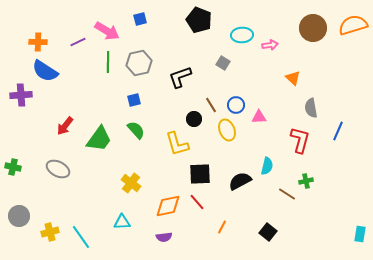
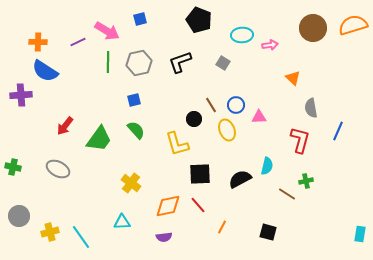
black L-shape at (180, 77): moved 15 px up
black semicircle at (240, 181): moved 2 px up
red line at (197, 202): moved 1 px right, 3 px down
black square at (268, 232): rotated 24 degrees counterclockwise
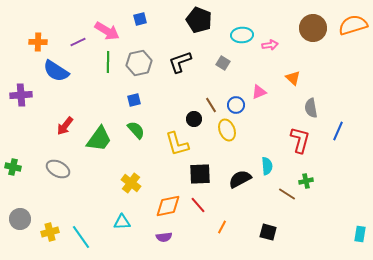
blue semicircle at (45, 71): moved 11 px right
pink triangle at (259, 117): moved 25 px up; rotated 21 degrees counterclockwise
cyan semicircle at (267, 166): rotated 18 degrees counterclockwise
gray circle at (19, 216): moved 1 px right, 3 px down
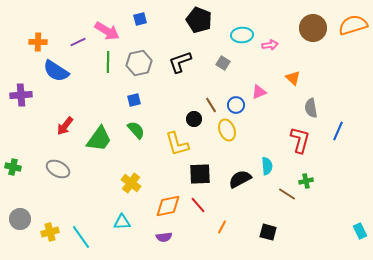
cyan rectangle at (360, 234): moved 3 px up; rotated 35 degrees counterclockwise
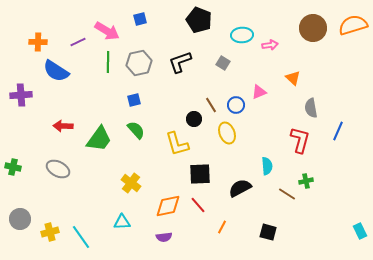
red arrow at (65, 126): moved 2 px left; rotated 54 degrees clockwise
yellow ellipse at (227, 130): moved 3 px down
black semicircle at (240, 179): moved 9 px down
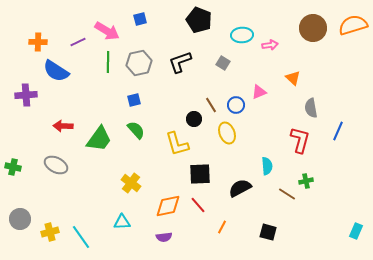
purple cross at (21, 95): moved 5 px right
gray ellipse at (58, 169): moved 2 px left, 4 px up
cyan rectangle at (360, 231): moved 4 px left; rotated 49 degrees clockwise
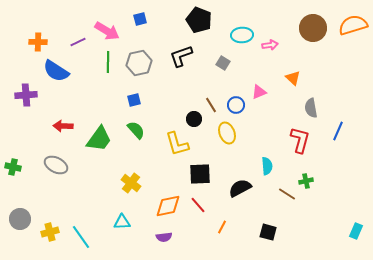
black L-shape at (180, 62): moved 1 px right, 6 px up
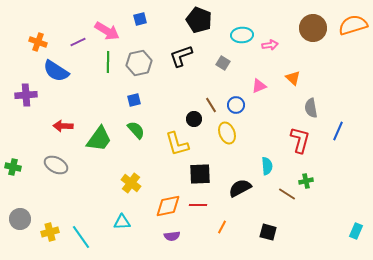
orange cross at (38, 42): rotated 18 degrees clockwise
pink triangle at (259, 92): moved 6 px up
red line at (198, 205): rotated 48 degrees counterclockwise
purple semicircle at (164, 237): moved 8 px right, 1 px up
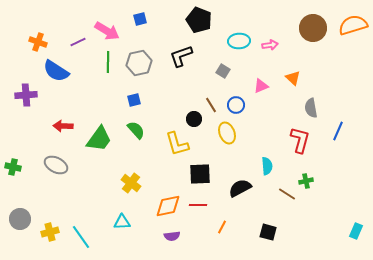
cyan ellipse at (242, 35): moved 3 px left, 6 px down
gray square at (223, 63): moved 8 px down
pink triangle at (259, 86): moved 2 px right
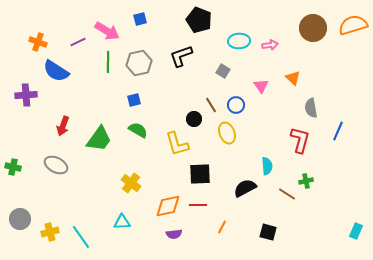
pink triangle at (261, 86): rotated 42 degrees counterclockwise
red arrow at (63, 126): rotated 72 degrees counterclockwise
green semicircle at (136, 130): moved 2 px right; rotated 18 degrees counterclockwise
black semicircle at (240, 188): moved 5 px right
purple semicircle at (172, 236): moved 2 px right, 2 px up
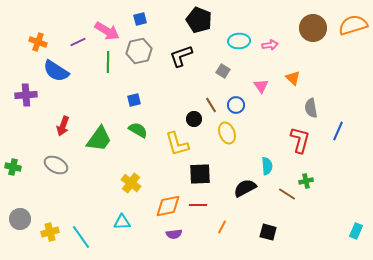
gray hexagon at (139, 63): moved 12 px up
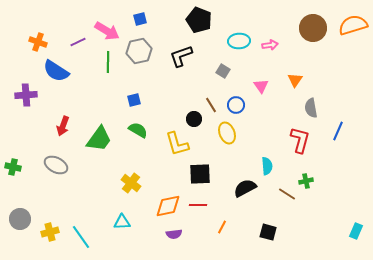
orange triangle at (293, 78): moved 2 px right, 2 px down; rotated 21 degrees clockwise
